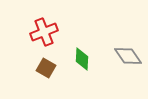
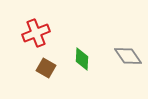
red cross: moved 8 px left, 1 px down
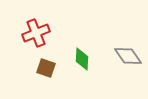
brown square: rotated 12 degrees counterclockwise
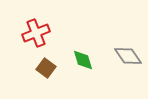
green diamond: moved 1 px right, 1 px down; rotated 20 degrees counterclockwise
brown square: rotated 18 degrees clockwise
